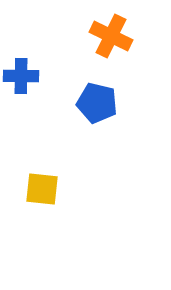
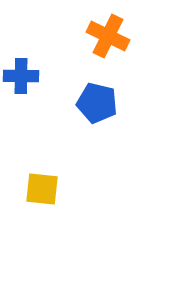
orange cross: moved 3 px left
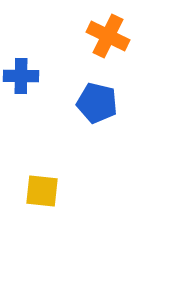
yellow square: moved 2 px down
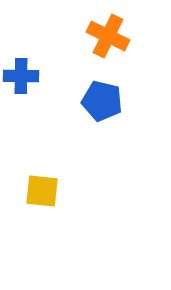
blue pentagon: moved 5 px right, 2 px up
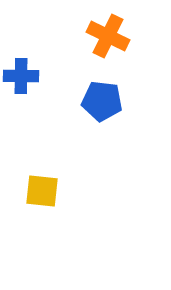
blue pentagon: rotated 6 degrees counterclockwise
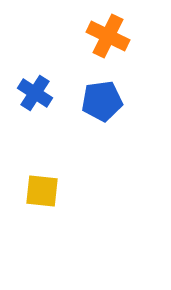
blue cross: moved 14 px right, 17 px down; rotated 32 degrees clockwise
blue pentagon: rotated 15 degrees counterclockwise
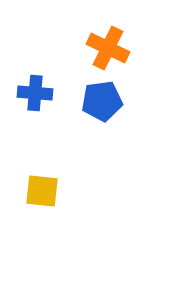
orange cross: moved 12 px down
blue cross: rotated 28 degrees counterclockwise
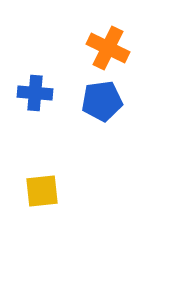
yellow square: rotated 12 degrees counterclockwise
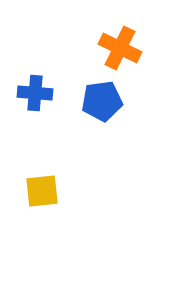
orange cross: moved 12 px right
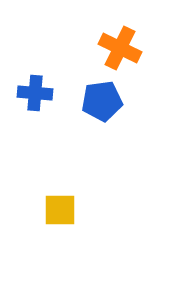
yellow square: moved 18 px right, 19 px down; rotated 6 degrees clockwise
